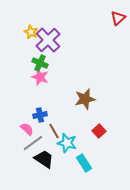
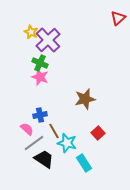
red square: moved 1 px left, 2 px down
gray line: moved 1 px right
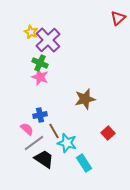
red square: moved 10 px right
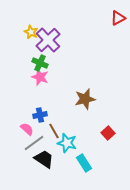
red triangle: rotated 14 degrees clockwise
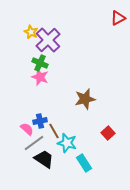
blue cross: moved 6 px down
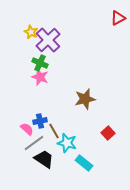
cyan rectangle: rotated 18 degrees counterclockwise
